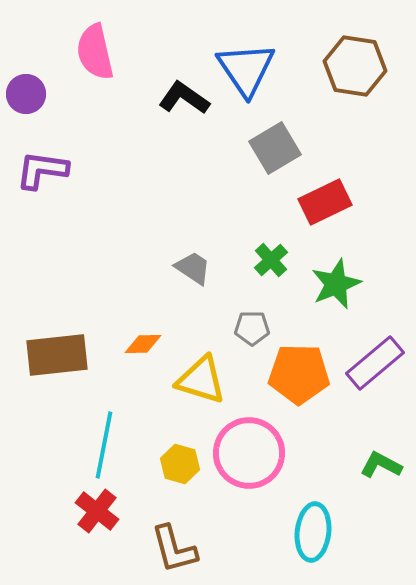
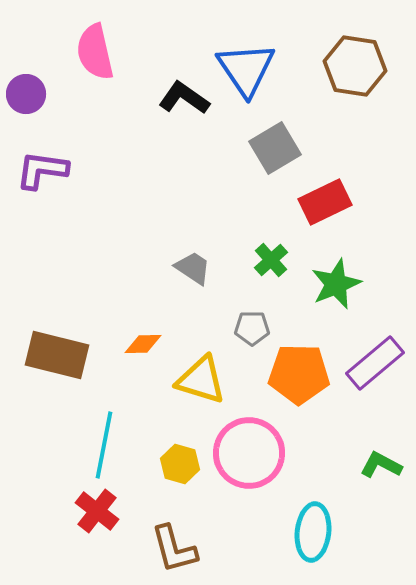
brown rectangle: rotated 20 degrees clockwise
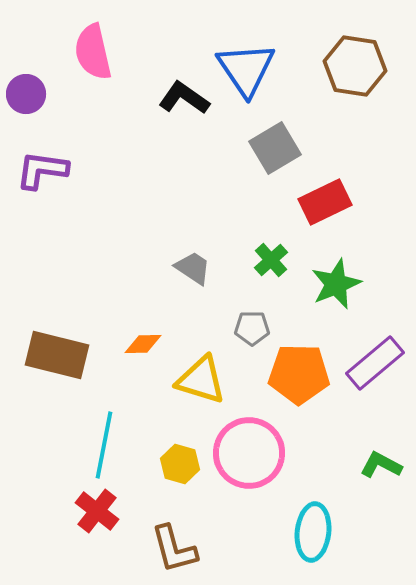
pink semicircle: moved 2 px left
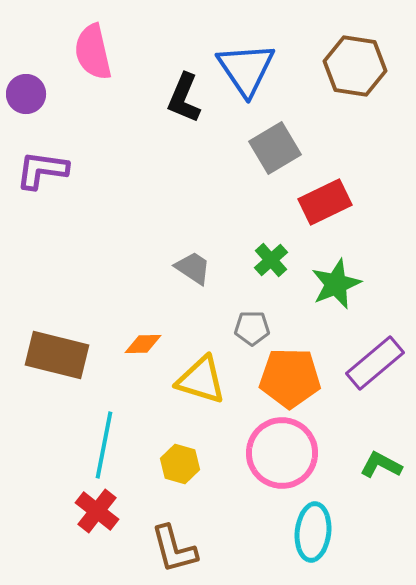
black L-shape: rotated 102 degrees counterclockwise
orange pentagon: moved 9 px left, 4 px down
pink circle: moved 33 px right
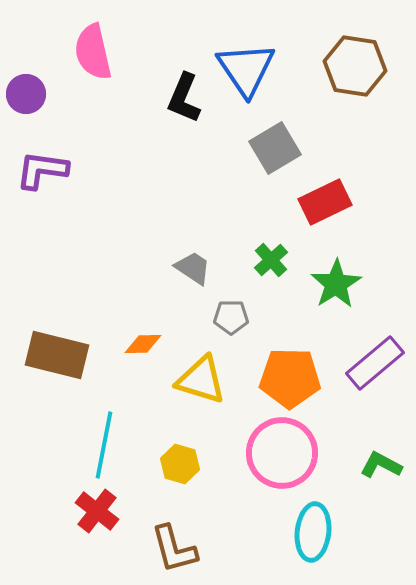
green star: rotated 9 degrees counterclockwise
gray pentagon: moved 21 px left, 11 px up
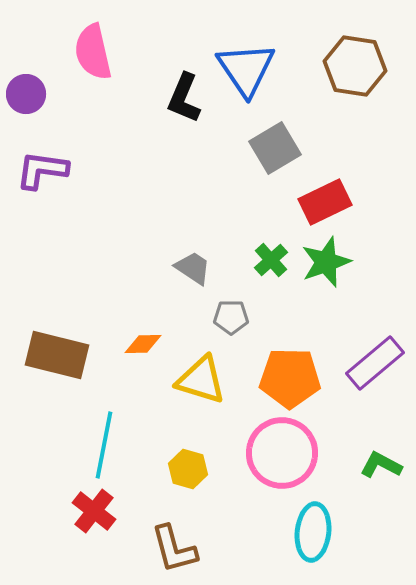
green star: moved 10 px left, 22 px up; rotated 12 degrees clockwise
yellow hexagon: moved 8 px right, 5 px down
red cross: moved 3 px left
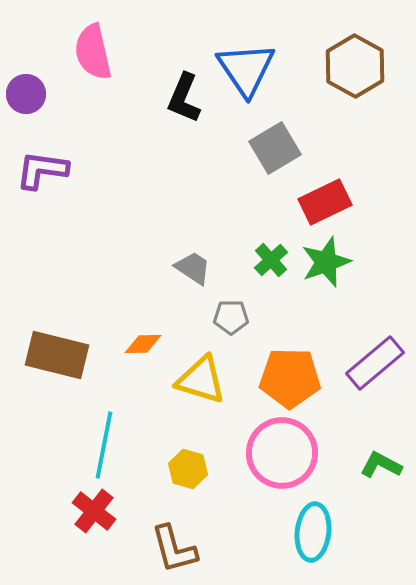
brown hexagon: rotated 20 degrees clockwise
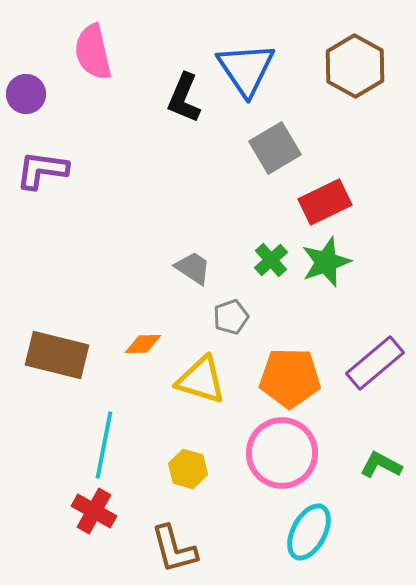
gray pentagon: rotated 20 degrees counterclockwise
red cross: rotated 9 degrees counterclockwise
cyan ellipse: moved 4 px left; rotated 22 degrees clockwise
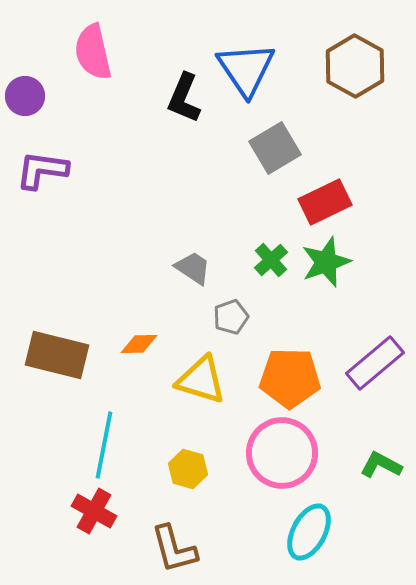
purple circle: moved 1 px left, 2 px down
orange diamond: moved 4 px left
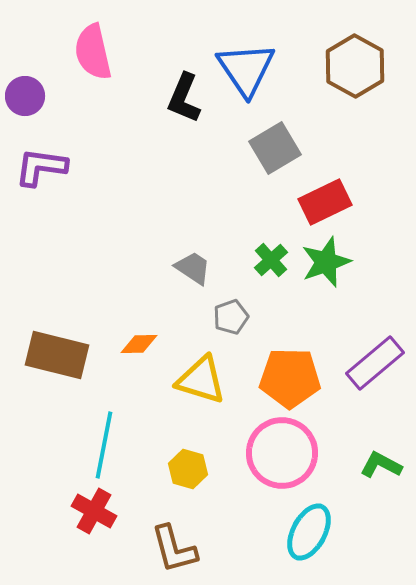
purple L-shape: moved 1 px left, 3 px up
